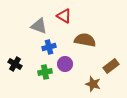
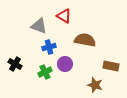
brown rectangle: rotated 49 degrees clockwise
green cross: rotated 16 degrees counterclockwise
brown star: moved 2 px right, 1 px down
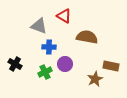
brown semicircle: moved 2 px right, 3 px up
blue cross: rotated 16 degrees clockwise
brown star: moved 6 px up; rotated 28 degrees clockwise
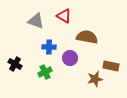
gray triangle: moved 3 px left, 5 px up
purple circle: moved 5 px right, 6 px up
brown star: rotated 14 degrees clockwise
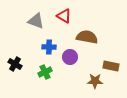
purple circle: moved 1 px up
brown star: moved 2 px down; rotated 14 degrees clockwise
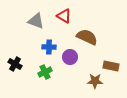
brown semicircle: rotated 15 degrees clockwise
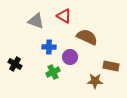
green cross: moved 8 px right
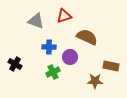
red triangle: rotated 49 degrees counterclockwise
